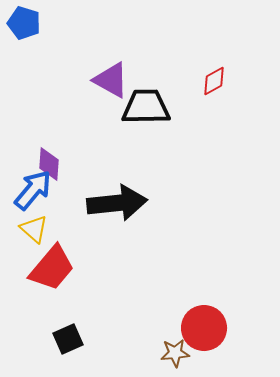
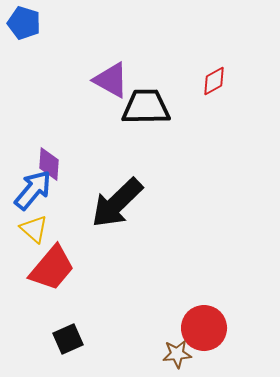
black arrow: rotated 142 degrees clockwise
brown star: moved 2 px right, 1 px down
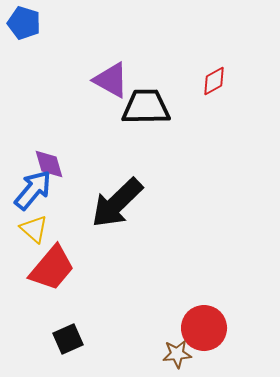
purple diamond: rotated 20 degrees counterclockwise
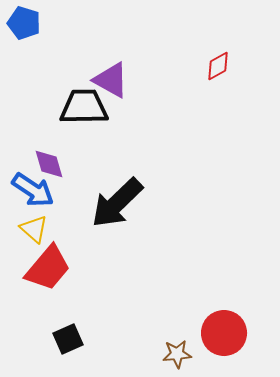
red diamond: moved 4 px right, 15 px up
black trapezoid: moved 62 px left
blue arrow: rotated 84 degrees clockwise
red trapezoid: moved 4 px left
red circle: moved 20 px right, 5 px down
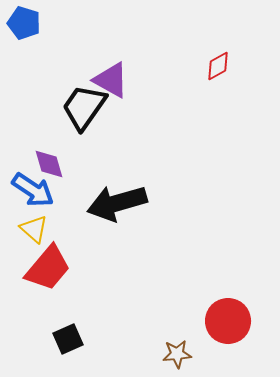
black trapezoid: rotated 54 degrees counterclockwise
black arrow: rotated 28 degrees clockwise
red circle: moved 4 px right, 12 px up
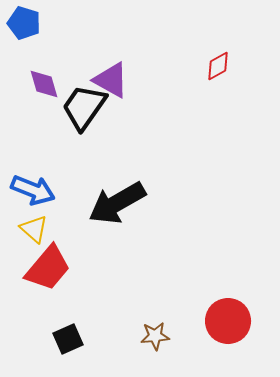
purple diamond: moved 5 px left, 80 px up
blue arrow: rotated 12 degrees counterclockwise
black arrow: rotated 14 degrees counterclockwise
brown star: moved 22 px left, 18 px up
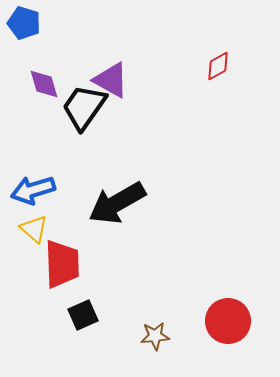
blue arrow: rotated 141 degrees clockwise
red trapezoid: moved 14 px right, 4 px up; rotated 42 degrees counterclockwise
black square: moved 15 px right, 24 px up
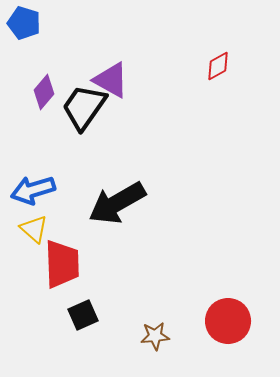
purple diamond: moved 8 px down; rotated 56 degrees clockwise
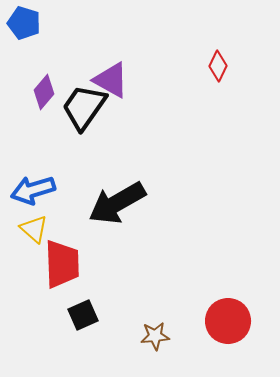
red diamond: rotated 36 degrees counterclockwise
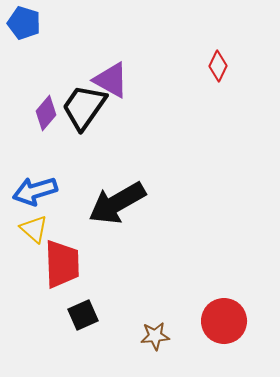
purple diamond: moved 2 px right, 21 px down
blue arrow: moved 2 px right, 1 px down
red circle: moved 4 px left
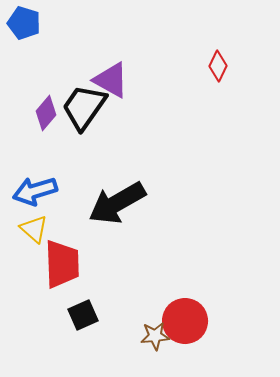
red circle: moved 39 px left
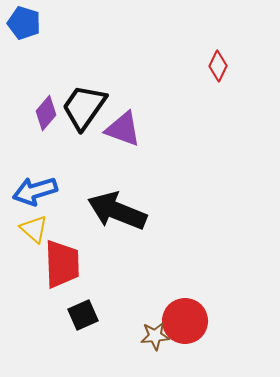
purple triangle: moved 12 px right, 49 px down; rotated 9 degrees counterclockwise
black arrow: moved 8 px down; rotated 52 degrees clockwise
